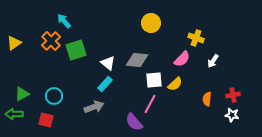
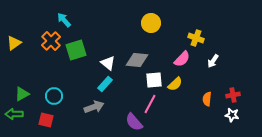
cyan arrow: moved 1 px up
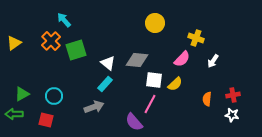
yellow circle: moved 4 px right
white square: rotated 12 degrees clockwise
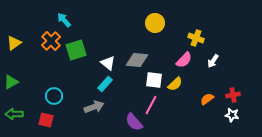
pink semicircle: moved 2 px right, 1 px down
green triangle: moved 11 px left, 12 px up
orange semicircle: rotated 48 degrees clockwise
pink line: moved 1 px right, 1 px down
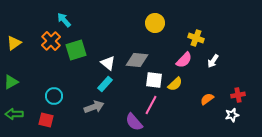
red cross: moved 5 px right
white star: rotated 24 degrees counterclockwise
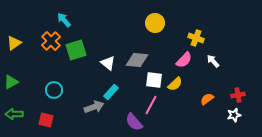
white arrow: rotated 104 degrees clockwise
cyan rectangle: moved 6 px right, 8 px down
cyan circle: moved 6 px up
white star: moved 2 px right
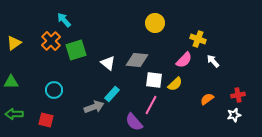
yellow cross: moved 2 px right, 1 px down
green triangle: rotated 28 degrees clockwise
cyan rectangle: moved 1 px right, 2 px down
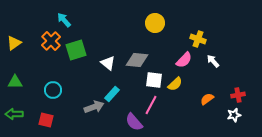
green triangle: moved 4 px right
cyan circle: moved 1 px left
